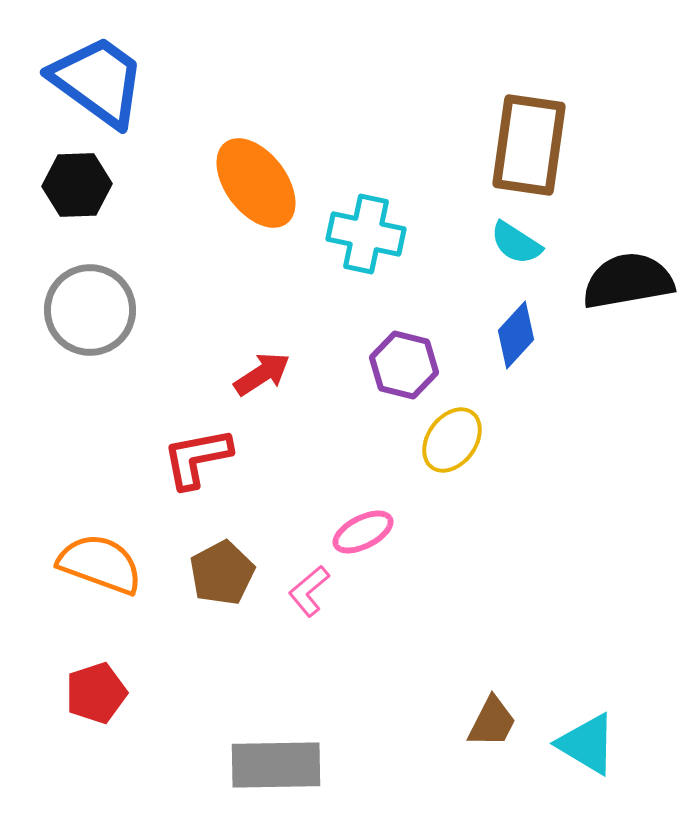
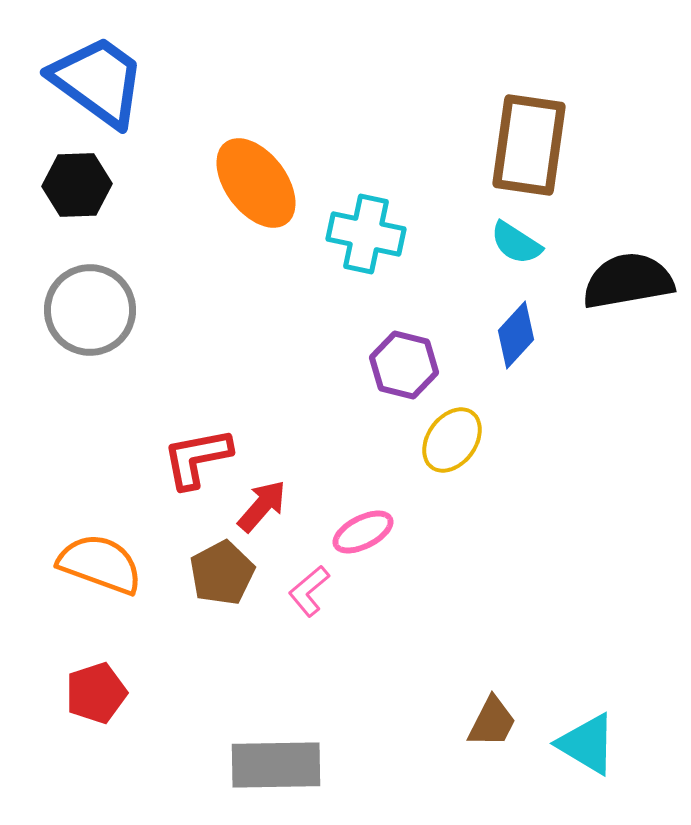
red arrow: moved 132 px down; rotated 16 degrees counterclockwise
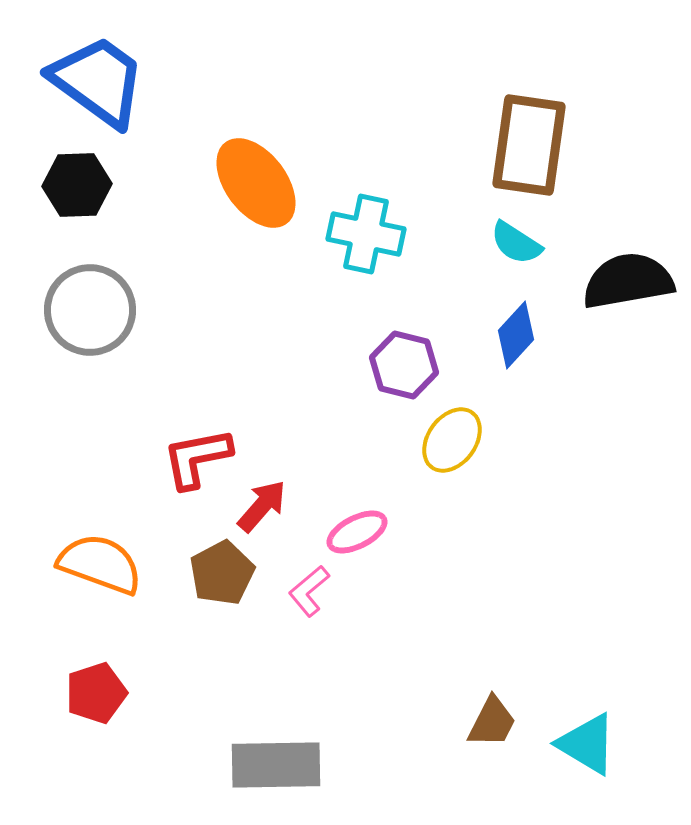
pink ellipse: moved 6 px left
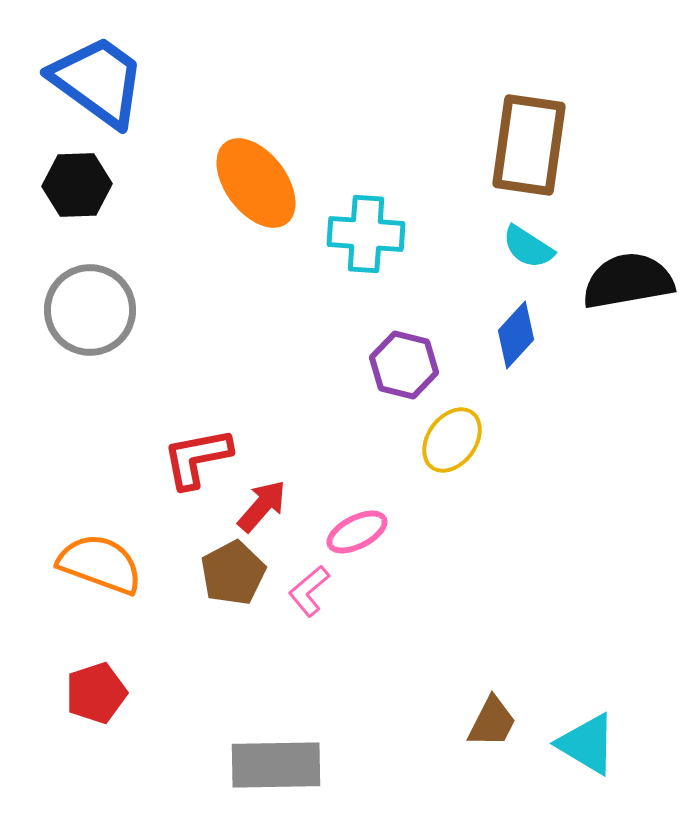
cyan cross: rotated 8 degrees counterclockwise
cyan semicircle: moved 12 px right, 4 px down
brown pentagon: moved 11 px right
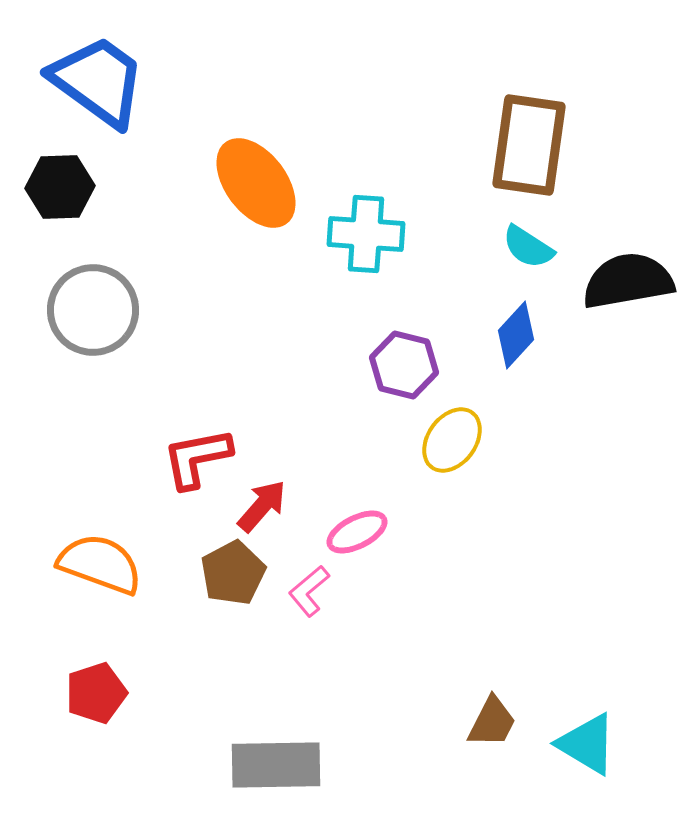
black hexagon: moved 17 px left, 2 px down
gray circle: moved 3 px right
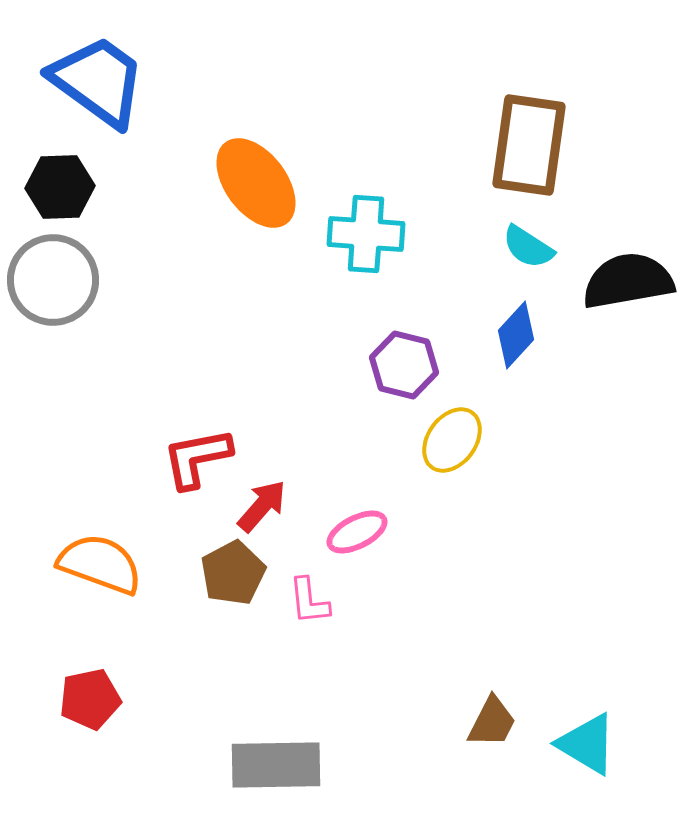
gray circle: moved 40 px left, 30 px up
pink L-shape: moved 10 px down; rotated 56 degrees counterclockwise
red pentagon: moved 6 px left, 6 px down; rotated 6 degrees clockwise
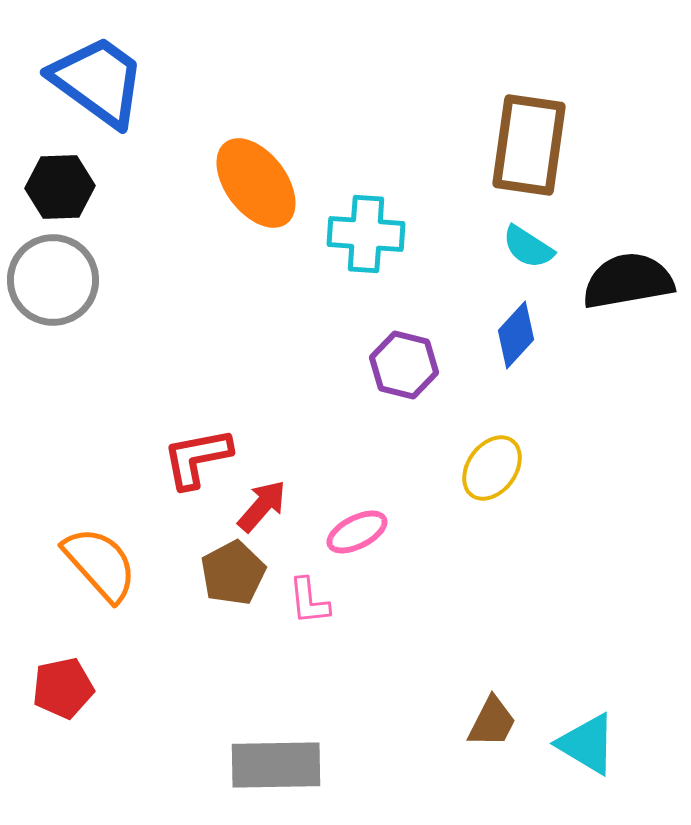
yellow ellipse: moved 40 px right, 28 px down
orange semicircle: rotated 28 degrees clockwise
red pentagon: moved 27 px left, 11 px up
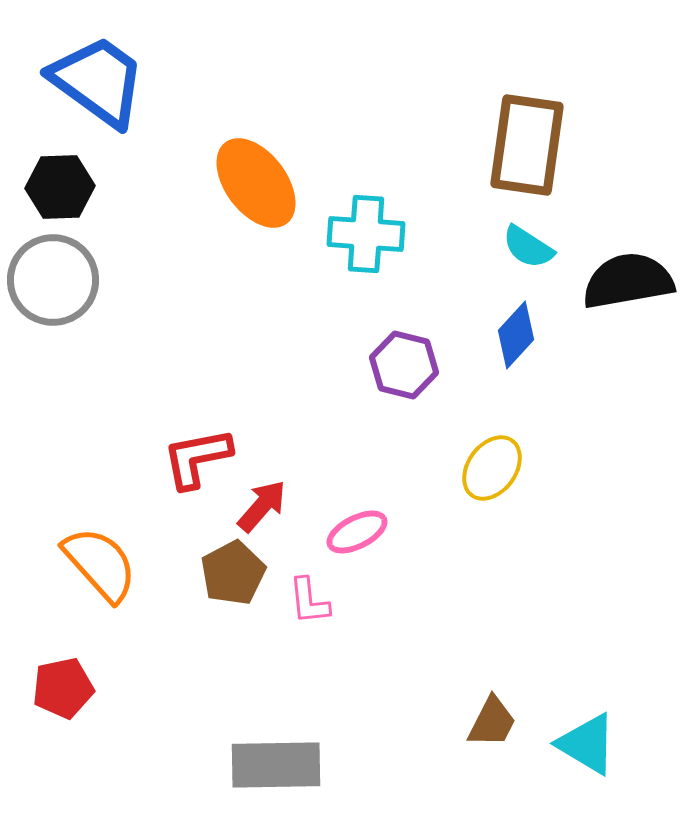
brown rectangle: moved 2 px left
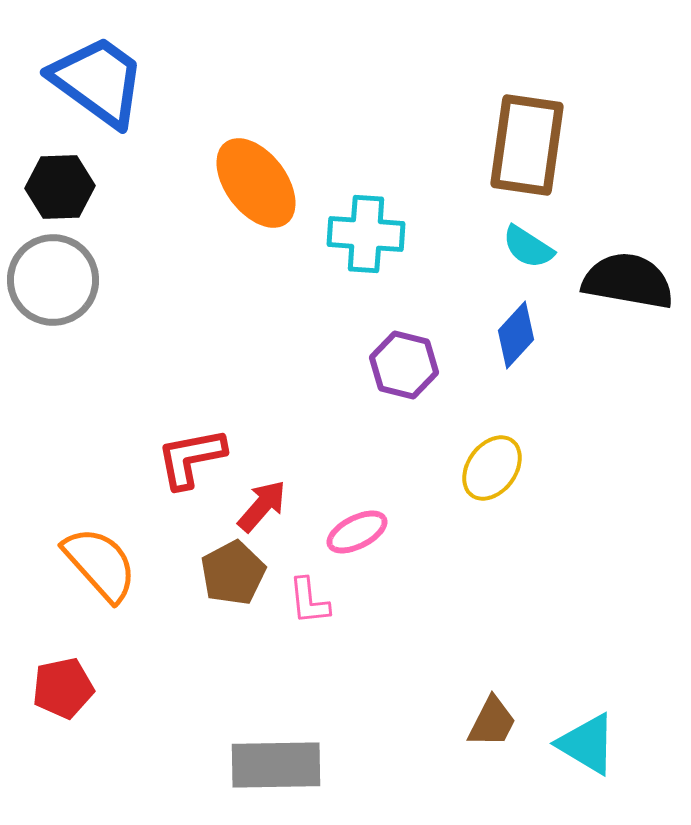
black semicircle: rotated 20 degrees clockwise
red L-shape: moved 6 px left
